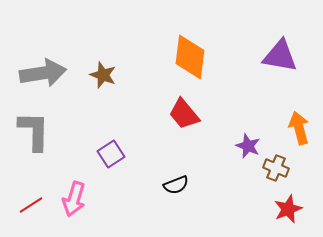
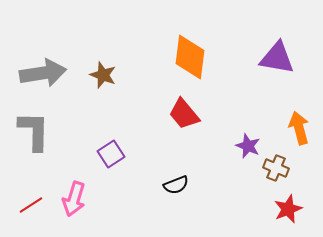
purple triangle: moved 3 px left, 2 px down
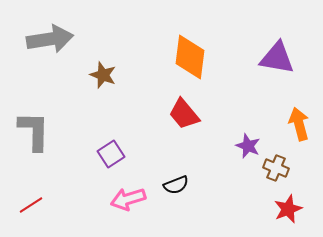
gray arrow: moved 7 px right, 34 px up
orange arrow: moved 4 px up
pink arrow: moved 54 px right; rotated 56 degrees clockwise
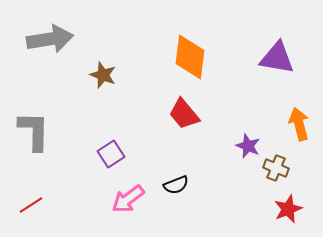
pink arrow: rotated 20 degrees counterclockwise
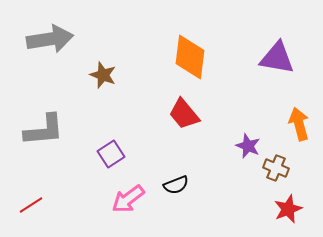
gray L-shape: moved 10 px right, 1 px up; rotated 84 degrees clockwise
